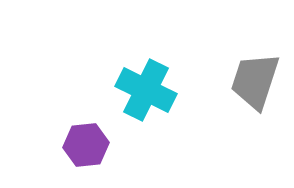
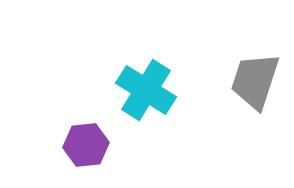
cyan cross: rotated 6 degrees clockwise
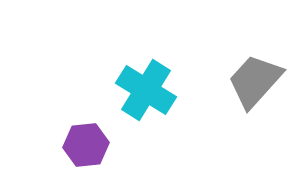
gray trapezoid: rotated 24 degrees clockwise
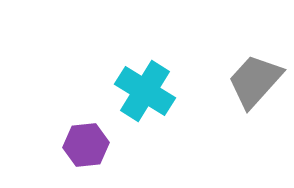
cyan cross: moved 1 px left, 1 px down
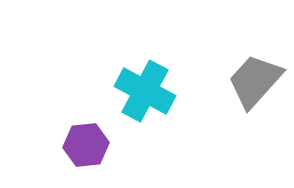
cyan cross: rotated 4 degrees counterclockwise
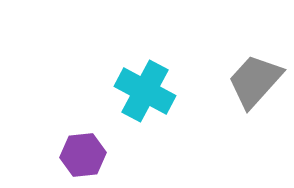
purple hexagon: moved 3 px left, 10 px down
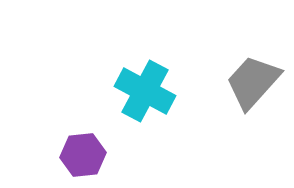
gray trapezoid: moved 2 px left, 1 px down
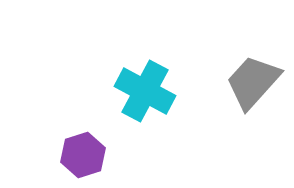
purple hexagon: rotated 12 degrees counterclockwise
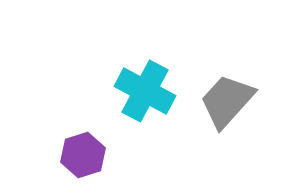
gray trapezoid: moved 26 px left, 19 px down
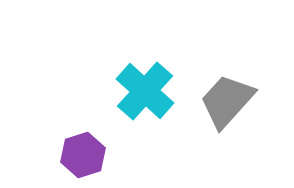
cyan cross: rotated 14 degrees clockwise
